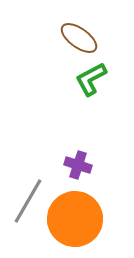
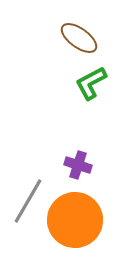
green L-shape: moved 4 px down
orange circle: moved 1 px down
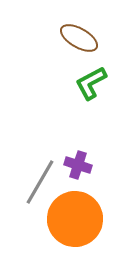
brown ellipse: rotated 6 degrees counterclockwise
gray line: moved 12 px right, 19 px up
orange circle: moved 1 px up
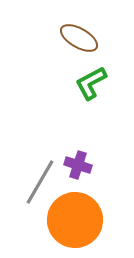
orange circle: moved 1 px down
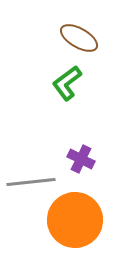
green L-shape: moved 24 px left; rotated 9 degrees counterclockwise
purple cross: moved 3 px right, 6 px up; rotated 8 degrees clockwise
gray line: moved 9 px left; rotated 54 degrees clockwise
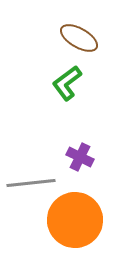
purple cross: moved 1 px left, 2 px up
gray line: moved 1 px down
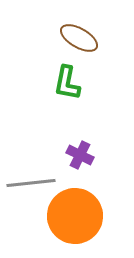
green L-shape: rotated 42 degrees counterclockwise
purple cross: moved 2 px up
orange circle: moved 4 px up
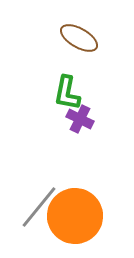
green L-shape: moved 10 px down
purple cross: moved 36 px up
gray line: moved 8 px right, 24 px down; rotated 45 degrees counterclockwise
